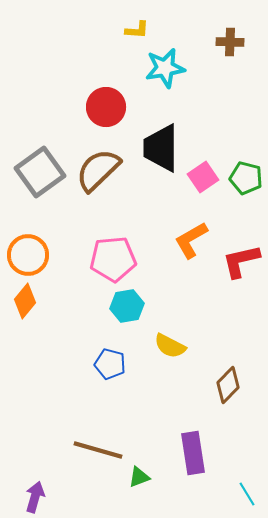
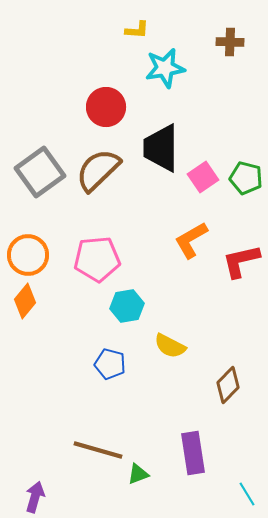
pink pentagon: moved 16 px left
green triangle: moved 1 px left, 3 px up
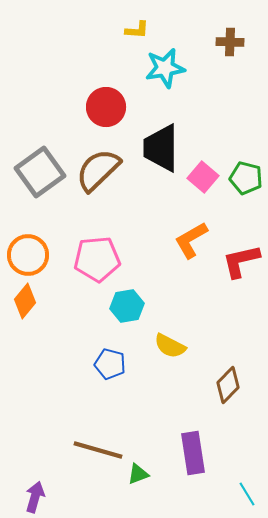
pink square: rotated 16 degrees counterclockwise
